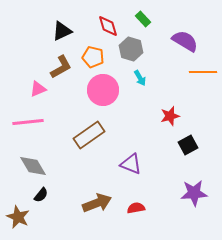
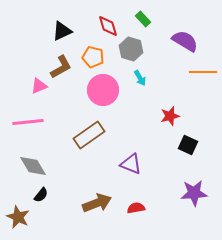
pink triangle: moved 1 px right, 3 px up
black square: rotated 36 degrees counterclockwise
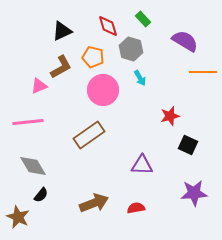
purple triangle: moved 11 px right, 1 px down; rotated 20 degrees counterclockwise
brown arrow: moved 3 px left
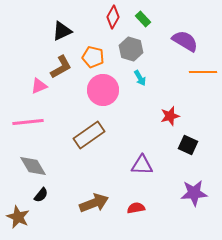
red diamond: moved 5 px right, 9 px up; rotated 45 degrees clockwise
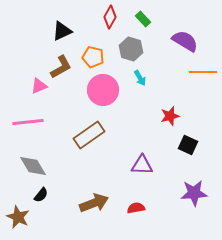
red diamond: moved 3 px left
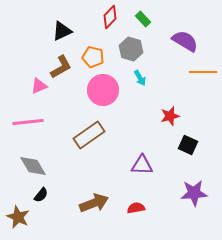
red diamond: rotated 15 degrees clockwise
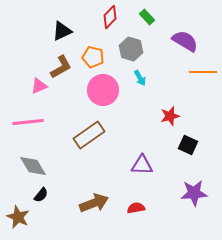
green rectangle: moved 4 px right, 2 px up
